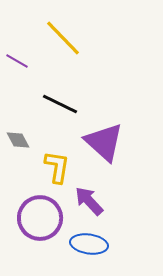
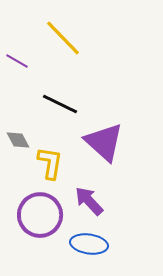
yellow L-shape: moved 7 px left, 4 px up
purple circle: moved 3 px up
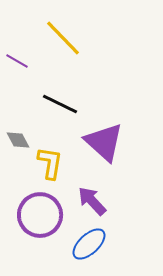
purple arrow: moved 3 px right
blue ellipse: rotated 51 degrees counterclockwise
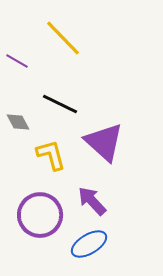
gray diamond: moved 18 px up
yellow L-shape: moved 1 px right, 8 px up; rotated 24 degrees counterclockwise
blue ellipse: rotated 12 degrees clockwise
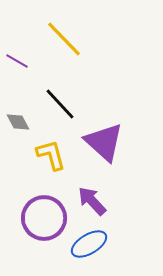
yellow line: moved 1 px right, 1 px down
black line: rotated 21 degrees clockwise
purple circle: moved 4 px right, 3 px down
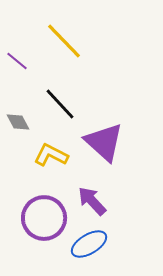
yellow line: moved 2 px down
purple line: rotated 10 degrees clockwise
yellow L-shape: rotated 48 degrees counterclockwise
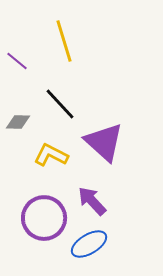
yellow line: rotated 27 degrees clockwise
gray diamond: rotated 60 degrees counterclockwise
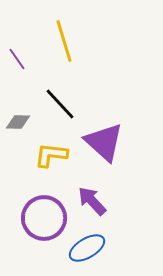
purple line: moved 2 px up; rotated 15 degrees clockwise
yellow L-shape: rotated 20 degrees counterclockwise
blue ellipse: moved 2 px left, 4 px down
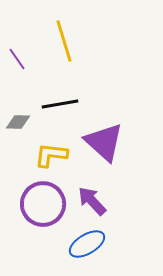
black line: rotated 57 degrees counterclockwise
purple circle: moved 1 px left, 14 px up
blue ellipse: moved 4 px up
